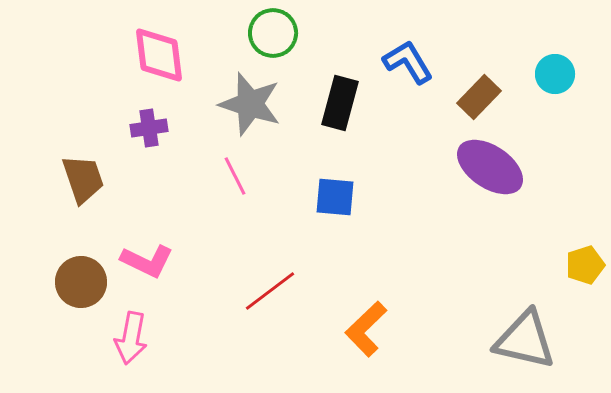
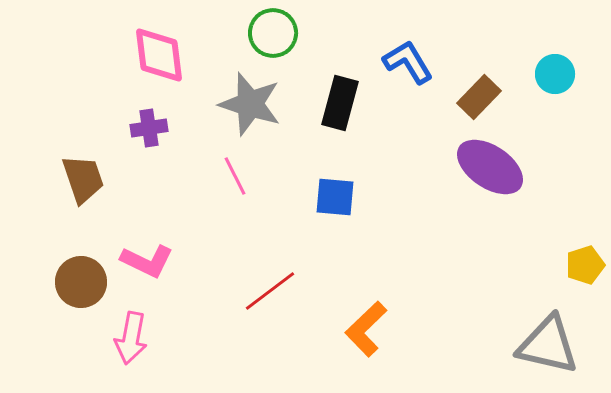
gray triangle: moved 23 px right, 5 px down
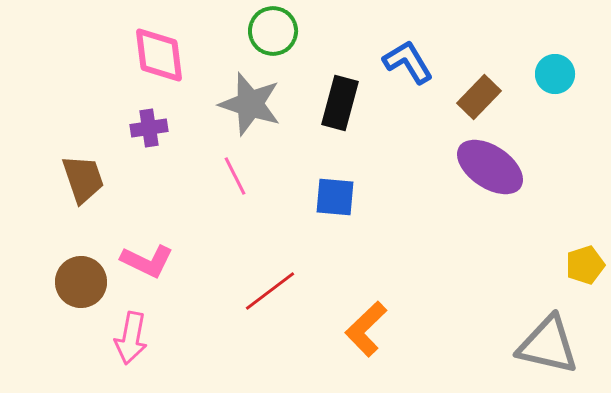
green circle: moved 2 px up
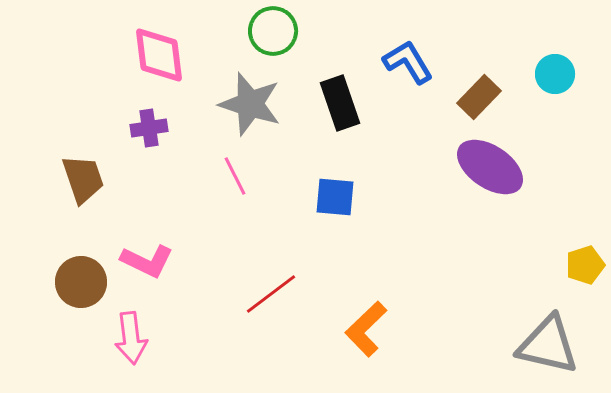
black rectangle: rotated 34 degrees counterclockwise
red line: moved 1 px right, 3 px down
pink arrow: rotated 18 degrees counterclockwise
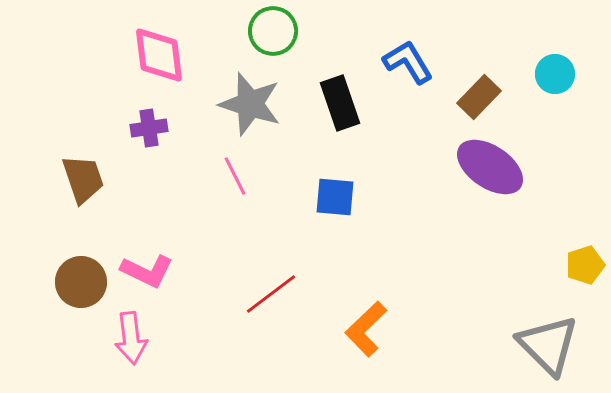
pink L-shape: moved 10 px down
gray triangle: rotated 32 degrees clockwise
